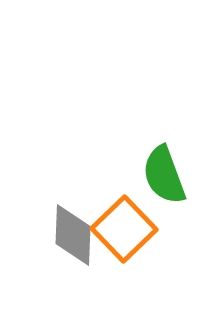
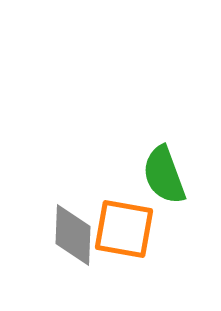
orange square: rotated 36 degrees counterclockwise
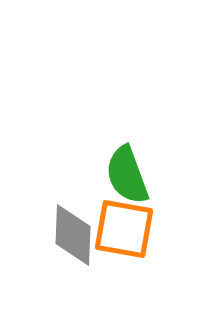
green semicircle: moved 37 px left
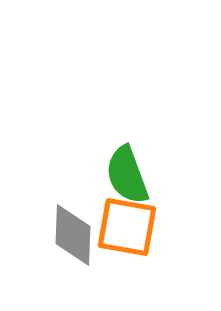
orange square: moved 3 px right, 2 px up
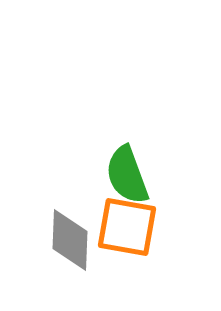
gray diamond: moved 3 px left, 5 px down
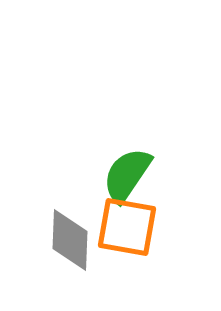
green semicircle: rotated 54 degrees clockwise
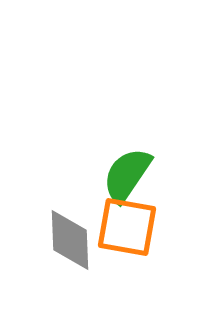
gray diamond: rotated 4 degrees counterclockwise
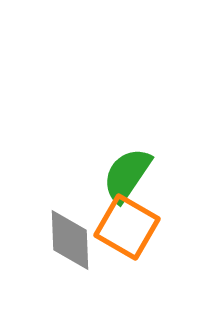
orange square: rotated 20 degrees clockwise
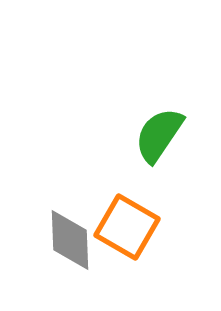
green semicircle: moved 32 px right, 40 px up
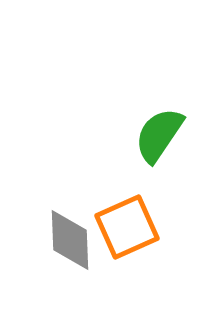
orange square: rotated 36 degrees clockwise
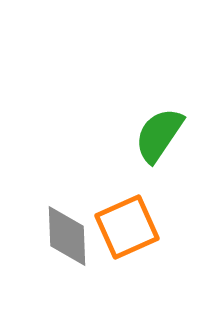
gray diamond: moved 3 px left, 4 px up
